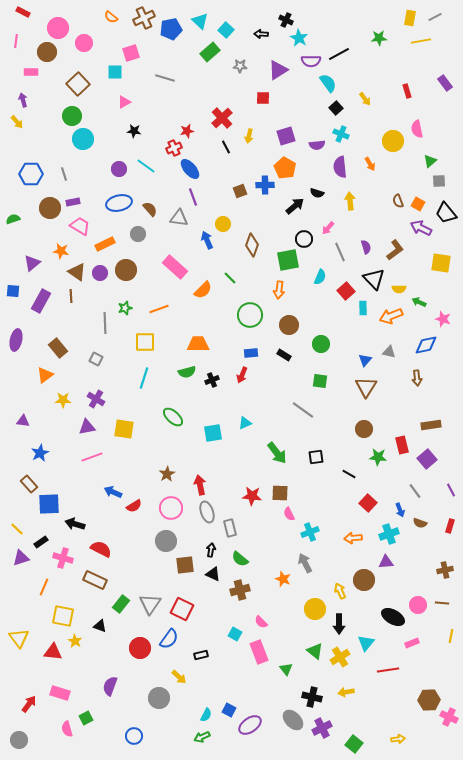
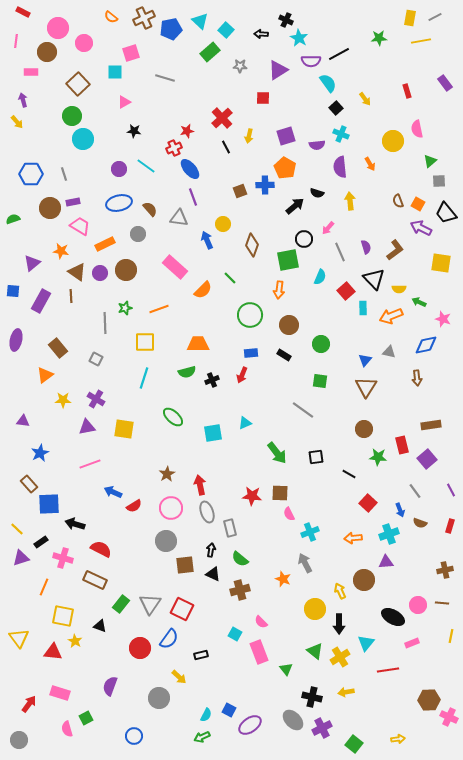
pink line at (92, 457): moved 2 px left, 7 px down
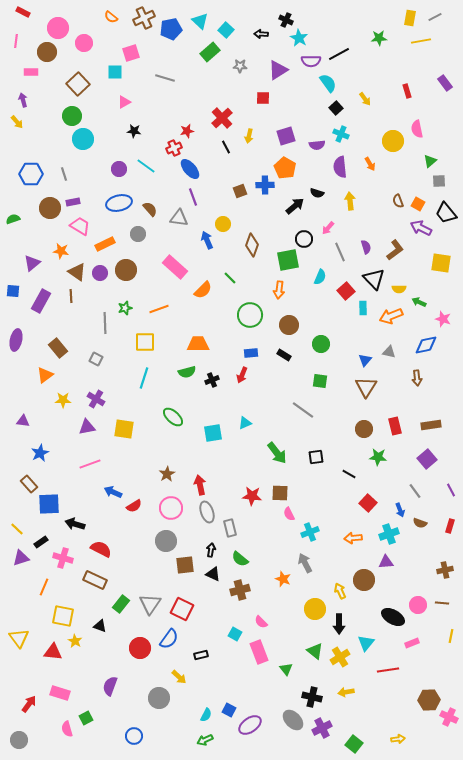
red rectangle at (402, 445): moved 7 px left, 19 px up
green arrow at (202, 737): moved 3 px right, 3 px down
